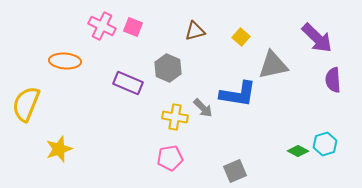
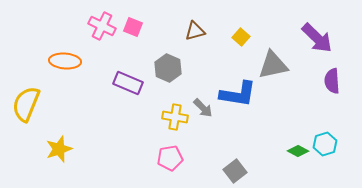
purple semicircle: moved 1 px left, 1 px down
gray square: rotated 15 degrees counterclockwise
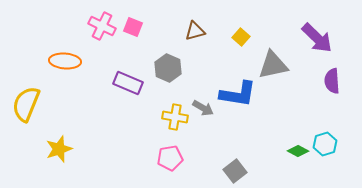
gray arrow: rotated 15 degrees counterclockwise
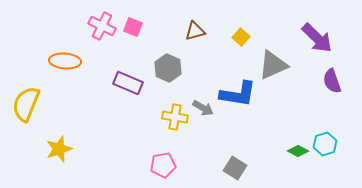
gray triangle: rotated 12 degrees counterclockwise
purple semicircle: rotated 15 degrees counterclockwise
pink pentagon: moved 7 px left, 7 px down
gray square: moved 3 px up; rotated 20 degrees counterclockwise
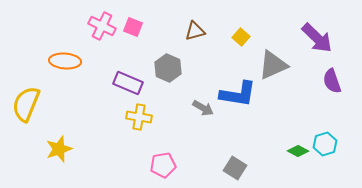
yellow cross: moved 36 px left
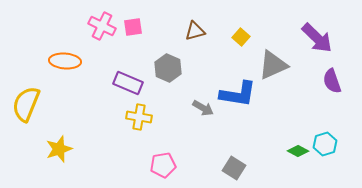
pink square: rotated 30 degrees counterclockwise
gray square: moved 1 px left
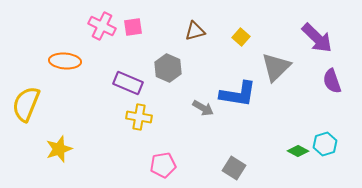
gray triangle: moved 3 px right, 2 px down; rotated 20 degrees counterclockwise
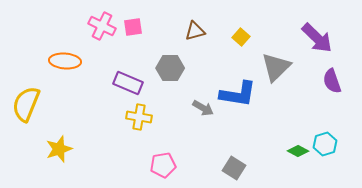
gray hexagon: moved 2 px right; rotated 24 degrees counterclockwise
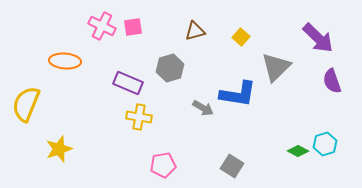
purple arrow: moved 1 px right
gray hexagon: rotated 16 degrees counterclockwise
gray square: moved 2 px left, 2 px up
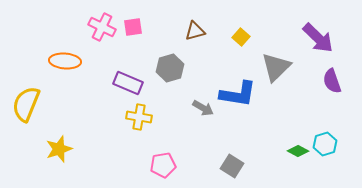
pink cross: moved 1 px down
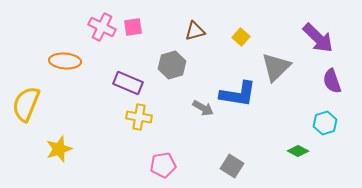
gray hexagon: moved 2 px right, 3 px up
cyan hexagon: moved 21 px up
